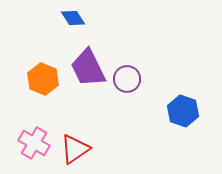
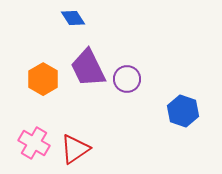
orange hexagon: rotated 8 degrees clockwise
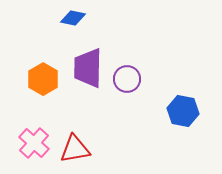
blue diamond: rotated 45 degrees counterclockwise
purple trapezoid: rotated 27 degrees clockwise
blue hexagon: rotated 8 degrees counterclockwise
pink cross: rotated 12 degrees clockwise
red triangle: rotated 24 degrees clockwise
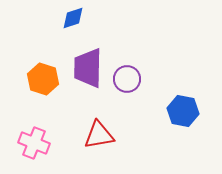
blue diamond: rotated 30 degrees counterclockwise
orange hexagon: rotated 12 degrees counterclockwise
pink cross: rotated 20 degrees counterclockwise
red triangle: moved 24 px right, 14 px up
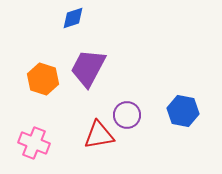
purple trapezoid: rotated 27 degrees clockwise
purple circle: moved 36 px down
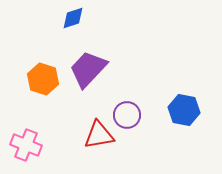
purple trapezoid: moved 1 px down; rotated 15 degrees clockwise
blue hexagon: moved 1 px right, 1 px up
pink cross: moved 8 px left, 2 px down
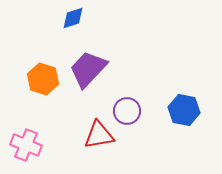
purple circle: moved 4 px up
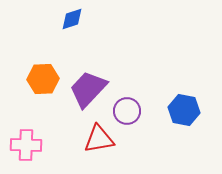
blue diamond: moved 1 px left, 1 px down
purple trapezoid: moved 20 px down
orange hexagon: rotated 20 degrees counterclockwise
red triangle: moved 4 px down
pink cross: rotated 20 degrees counterclockwise
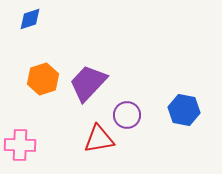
blue diamond: moved 42 px left
orange hexagon: rotated 16 degrees counterclockwise
purple trapezoid: moved 6 px up
purple circle: moved 4 px down
pink cross: moved 6 px left
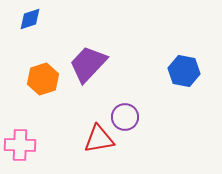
purple trapezoid: moved 19 px up
blue hexagon: moved 39 px up
purple circle: moved 2 px left, 2 px down
